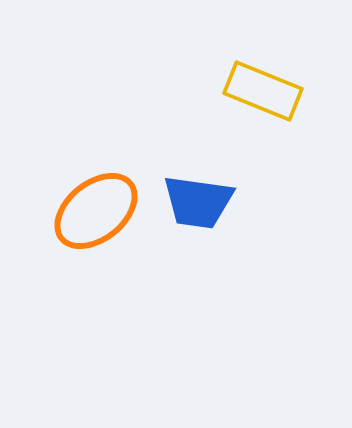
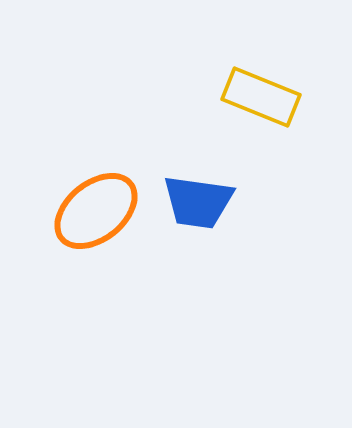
yellow rectangle: moved 2 px left, 6 px down
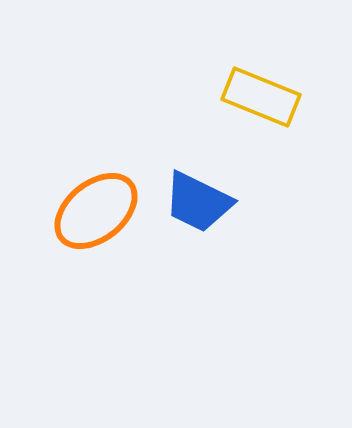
blue trapezoid: rotated 18 degrees clockwise
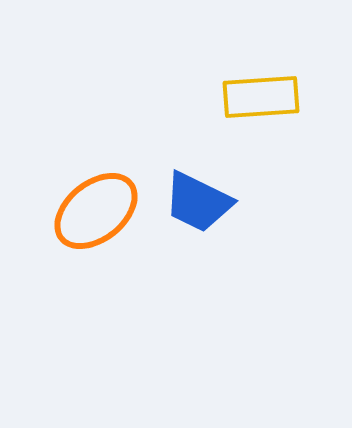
yellow rectangle: rotated 26 degrees counterclockwise
